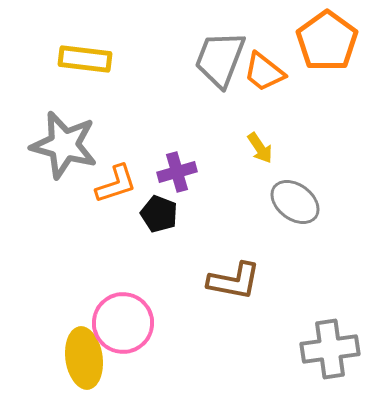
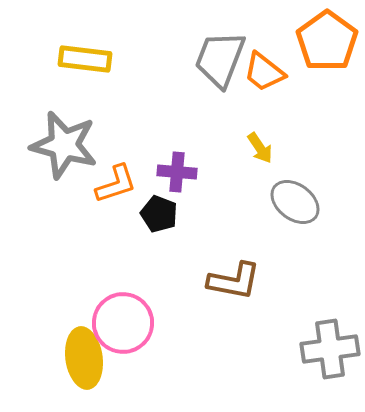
purple cross: rotated 21 degrees clockwise
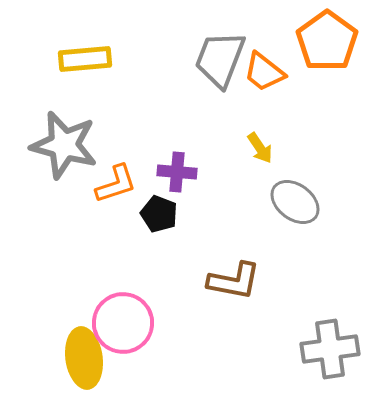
yellow rectangle: rotated 12 degrees counterclockwise
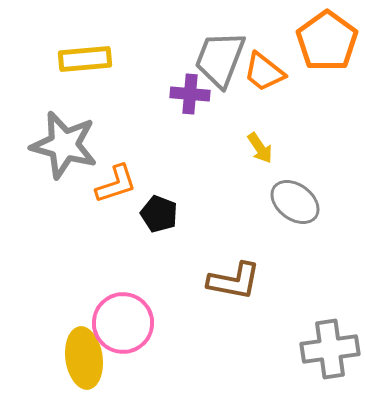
purple cross: moved 13 px right, 78 px up
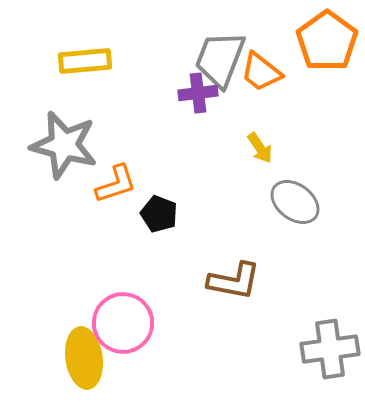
yellow rectangle: moved 2 px down
orange trapezoid: moved 3 px left
purple cross: moved 8 px right, 1 px up; rotated 12 degrees counterclockwise
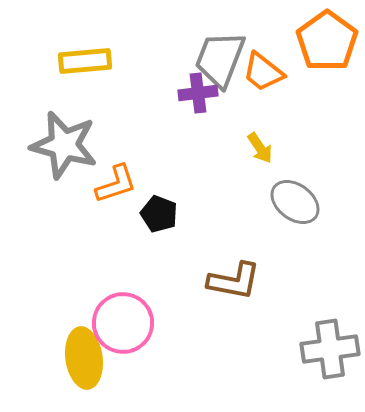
orange trapezoid: moved 2 px right
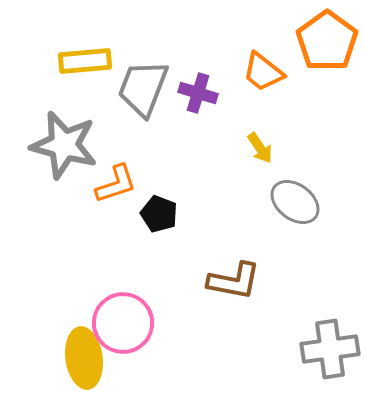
gray trapezoid: moved 77 px left, 29 px down
purple cross: rotated 24 degrees clockwise
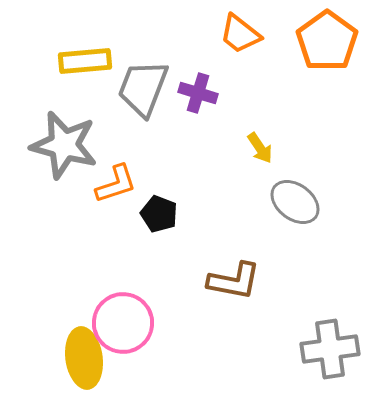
orange trapezoid: moved 23 px left, 38 px up
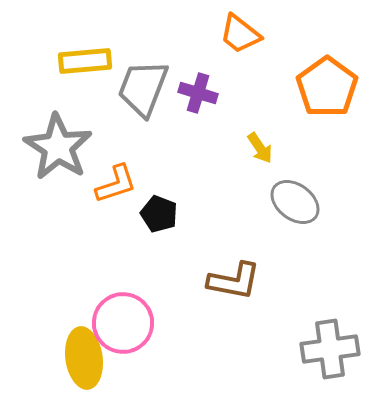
orange pentagon: moved 46 px down
gray star: moved 6 px left, 2 px down; rotated 18 degrees clockwise
